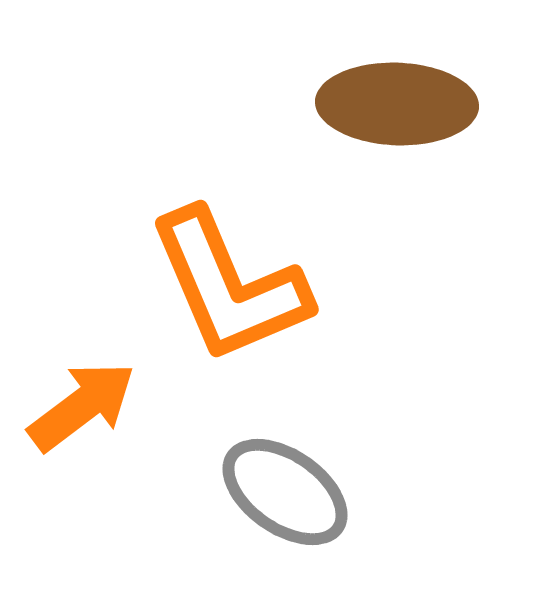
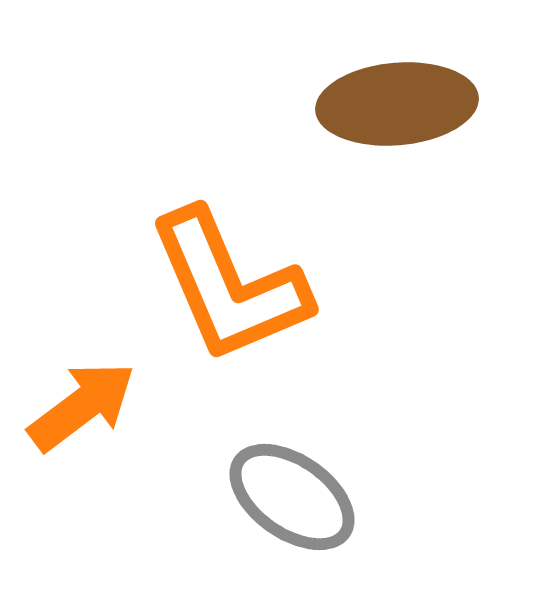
brown ellipse: rotated 7 degrees counterclockwise
gray ellipse: moved 7 px right, 5 px down
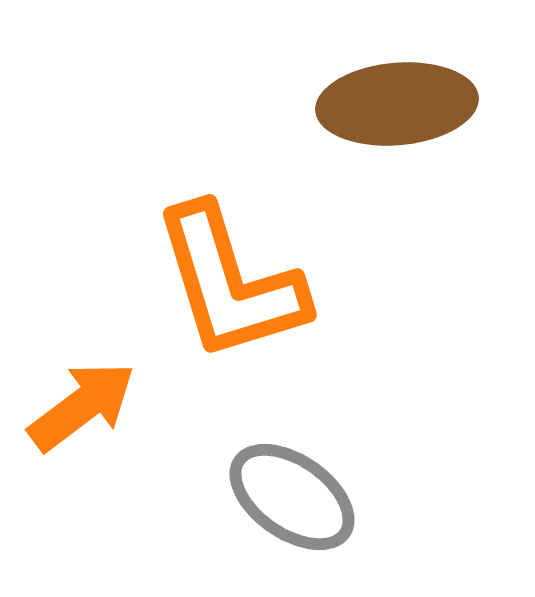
orange L-shape: moved 1 px right, 3 px up; rotated 6 degrees clockwise
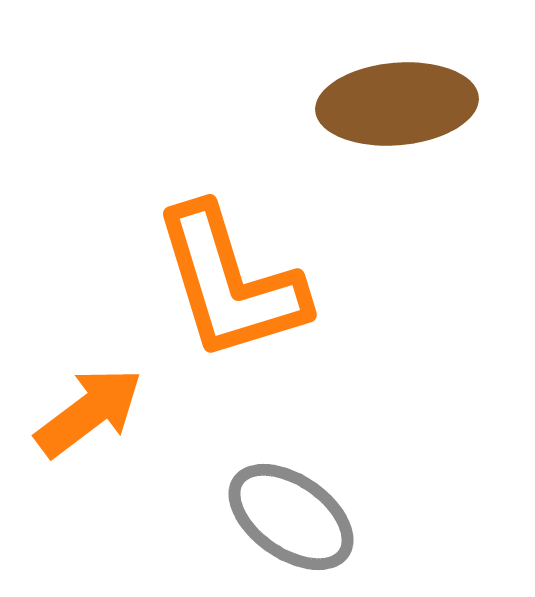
orange arrow: moved 7 px right, 6 px down
gray ellipse: moved 1 px left, 20 px down
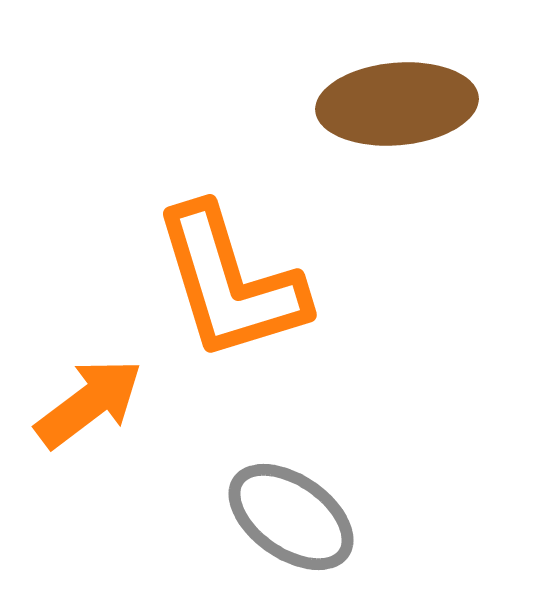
orange arrow: moved 9 px up
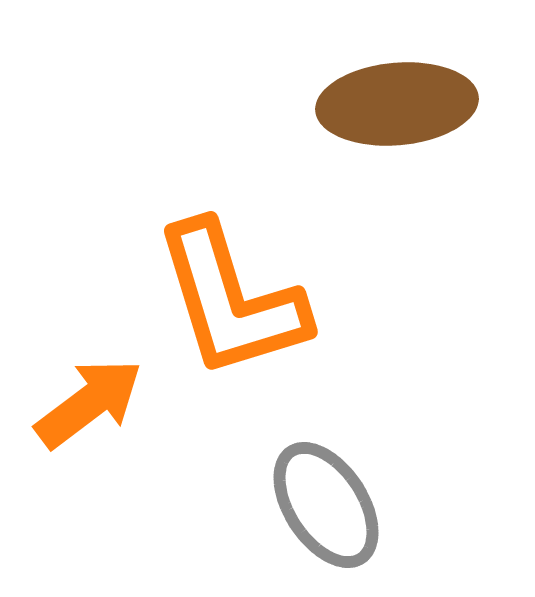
orange L-shape: moved 1 px right, 17 px down
gray ellipse: moved 35 px right, 12 px up; rotated 22 degrees clockwise
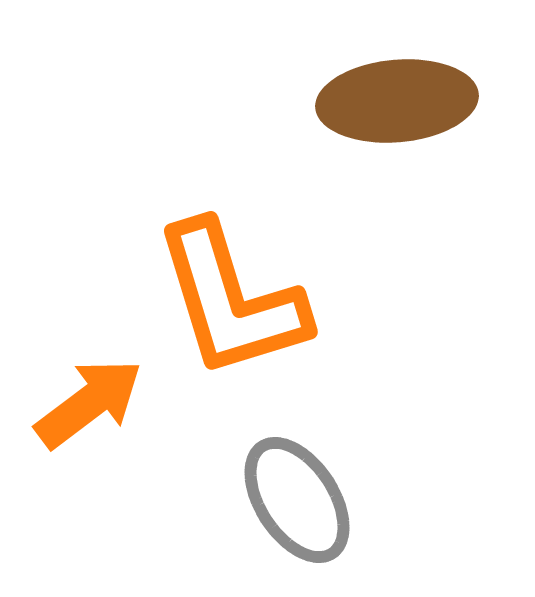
brown ellipse: moved 3 px up
gray ellipse: moved 29 px left, 5 px up
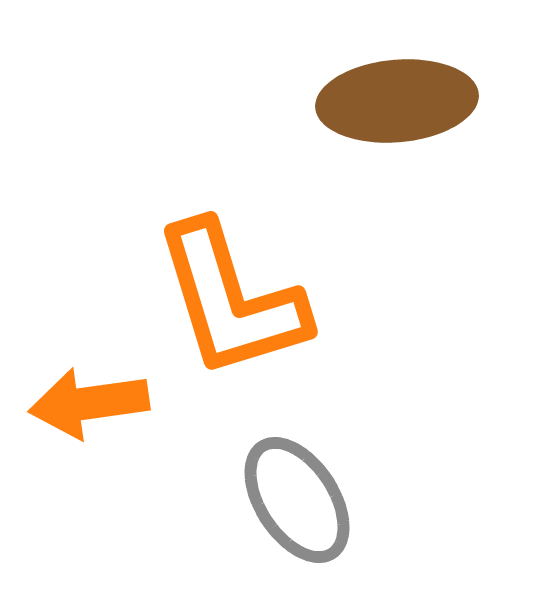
orange arrow: rotated 151 degrees counterclockwise
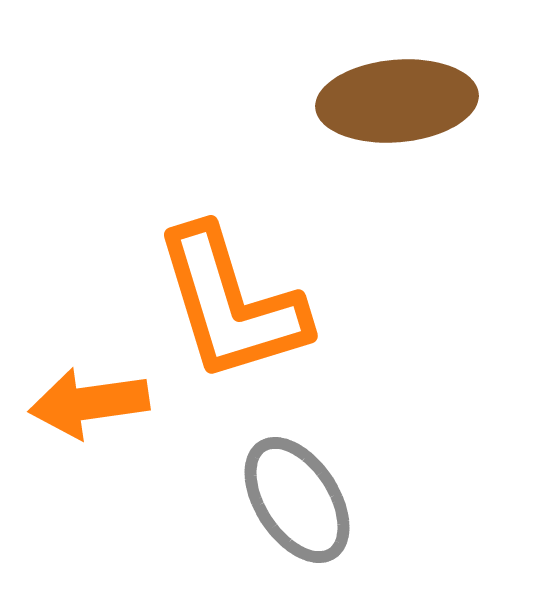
orange L-shape: moved 4 px down
